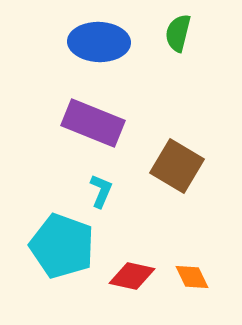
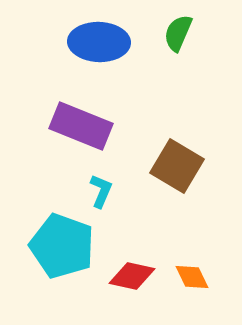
green semicircle: rotated 9 degrees clockwise
purple rectangle: moved 12 px left, 3 px down
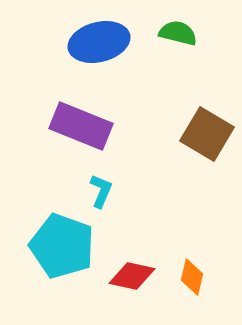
green semicircle: rotated 81 degrees clockwise
blue ellipse: rotated 16 degrees counterclockwise
brown square: moved 30 px right, 32 px up
orange diamond: rotated 39 degrees clockwise
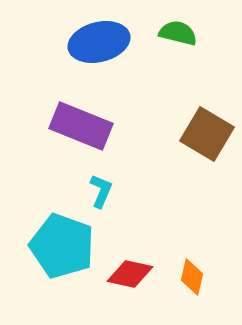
red diamond: moved 2 px left, 2 px up
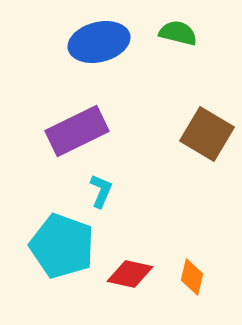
purple rectangle: moved 4 px left, 5 px down; rotated 48 degrees counterclockwise
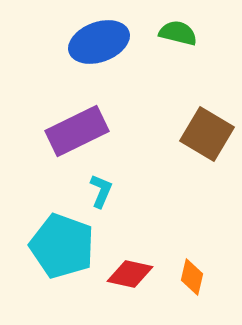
blue ellipse: rotated 6 degrees counterclockwise
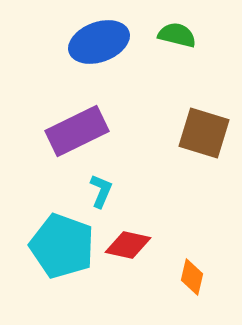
green semicircle: moved 1 px left, 2 px down
brown square: moved 3 px left, 1 px up; rotated 14 degrees counterclockwise
red diamond: moved 2 px left, 29 px up
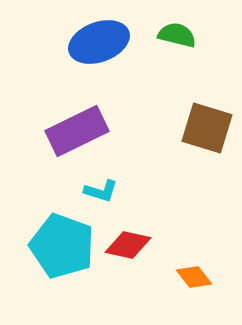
brown square: moved 3 px right, 5 px up
cyan L-shape: rotated 84 degrees clockwise
orange diamond: moved 2 px right; rotated 51 degrees counterclockwise
